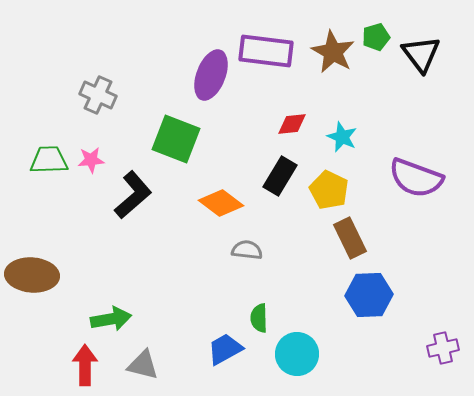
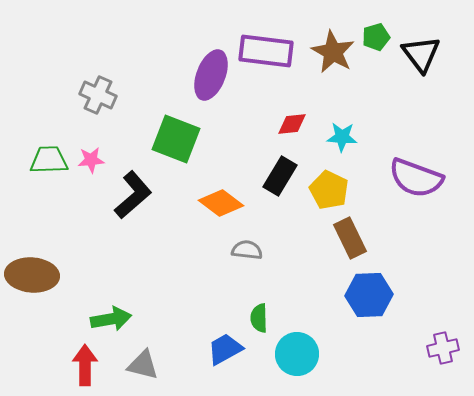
cyan star: rotated 20 degrees counterclockwise
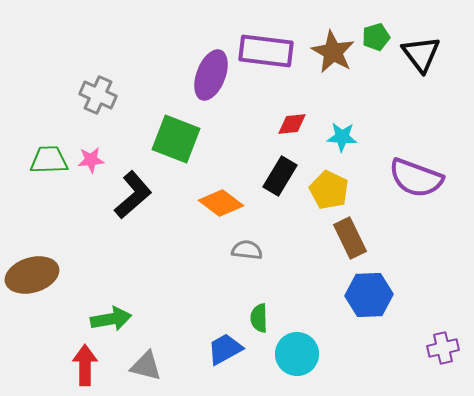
brown ellipse: rotated 21 degrees counterclockwise
gray triangle: moved 3 px right, 1 px down
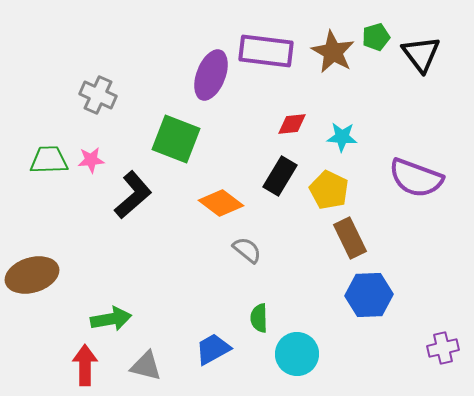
gray semicircle: rotated 32 degrees clockwise
blue trapezoid: moved 12 px left
